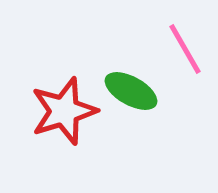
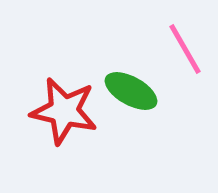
red star: rotated 30 degrees clockwise
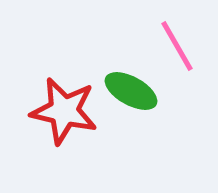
pink line: moved 8 px left, 3 px up
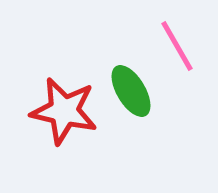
green ellipse: rotated 30 degrees clockwise
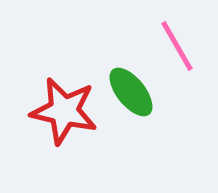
green ellipse: moved 1 px down; rotated 8 degrees counterclockwise
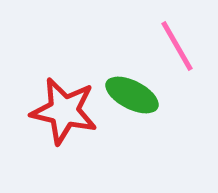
green ellipse: moved 1 px right, 3 px down; rotated 24 degrees counterclockwise
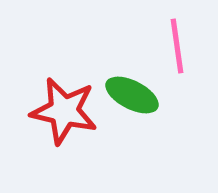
pink line: rotated 22 degrees clockwise
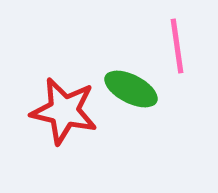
green ellipse: moved 1 px left, 6 px up
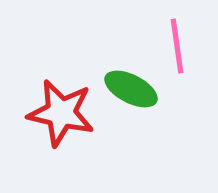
red star: moved 3 px left, 2 px down
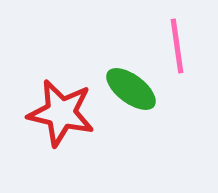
green ellipse: rotated 10 degrees clockwise
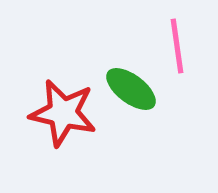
red star: moved 2 px right
